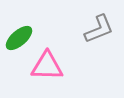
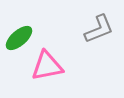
pink triangle: rotated 12 degrees counterclockwise
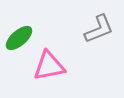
pink triangle: moved 2 px right
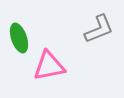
green ellipse: rotated 68 degrees counterclockwise
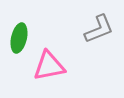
green ellipse: rotated 32 degrees clockwise
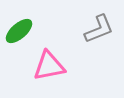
green ellipse: moved 7 px up; rotated 36 degrees clockwise
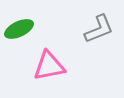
green ellipse: moved 2 px up; rotated 16 degrees clockwise
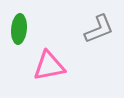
green ellipse: rotated 60 degrees counterclockwise
